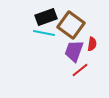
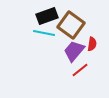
black rectangle: moved 1 px right, 1 px up
purple trapezoid: rotated 20 degrees clockwise
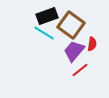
cyan line: rotated 20 degrees clockwise
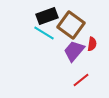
red line: moved 1 px right, 10 px down
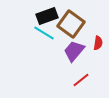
brown square: moved 1 px up
red semicircle: moved 6 px right, 1 px up
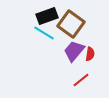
red semicircle: moved 8 px left, 11 px down
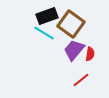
purple trapezoid: moved 1 px up
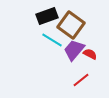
brown square: moved 1 px down
cyan line: moved 8 px right, 7 px down
red semicircle: rotated 72 degrees counterclockwise
